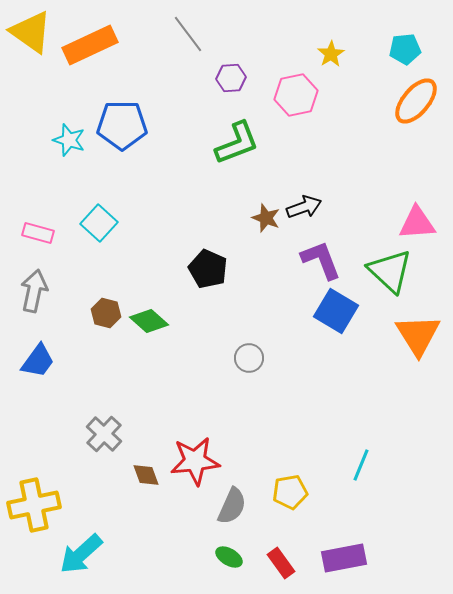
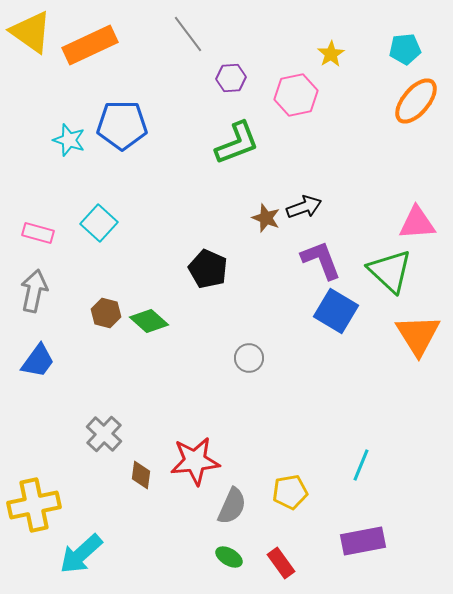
brown diamond: moved 5 px left; rotated 28 degrees clockwise
purple rectangle: moved 19 px right, 17 px up
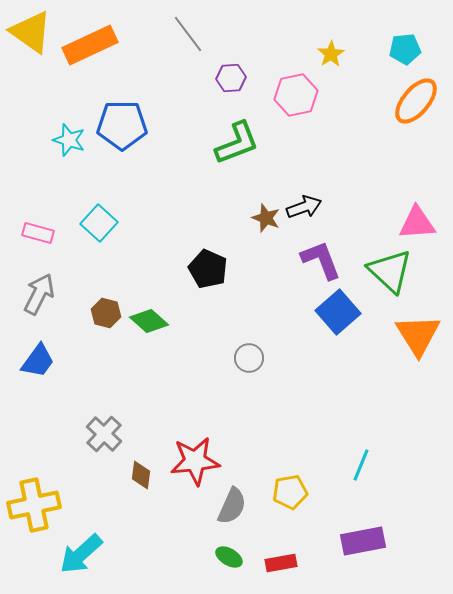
gray arrow: moved 5 px right, 3 px down; rotated 15 degrees clockwise
blue square: moved 2 px right, 1 px down; rotated 18 degrees clockwise
red rectangle: rotated 64 degrees counterclockwise
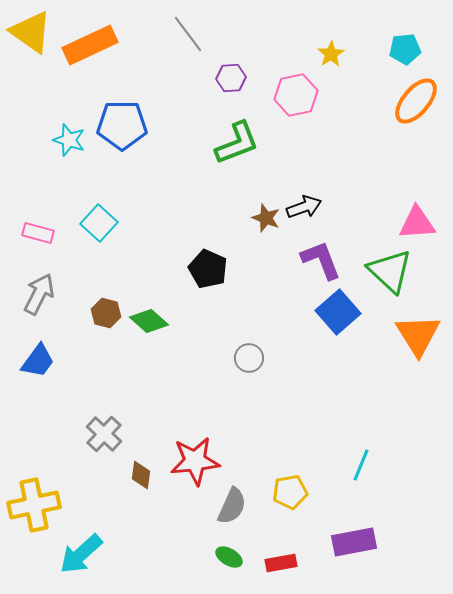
purple rectangle: moved 9 px left, 1 px down
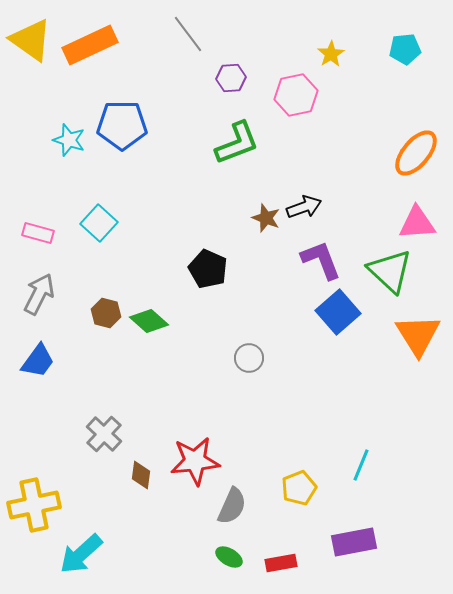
yellow triangle: moved 8 px down
orange ellipse: moved 52 px down
yellow pentagon: moved 9 px right, 4 px up; rotated 12 degrees counterclockwise
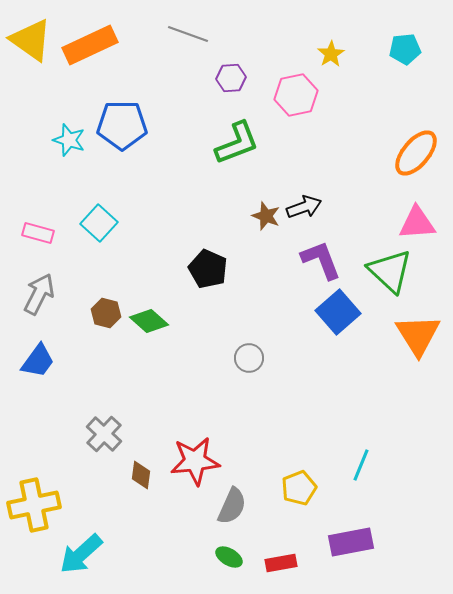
gray line: rotated 33 degrees counterclockwise
brown star: moved 2 px up
purple rectangle: moved 3 px left
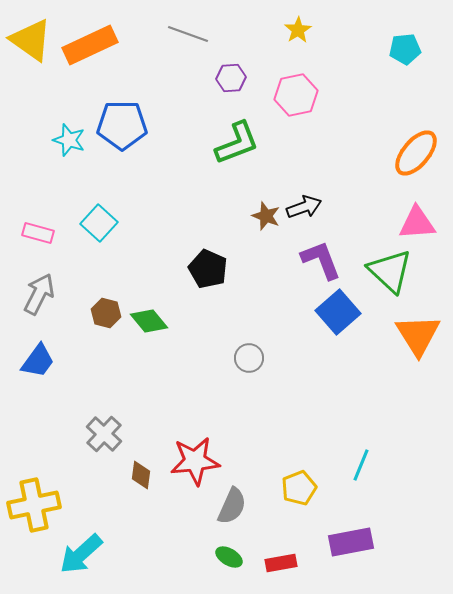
yellow star: moved 33 px left, 24 px up
green diamond: rotated 9 degrees clockwise
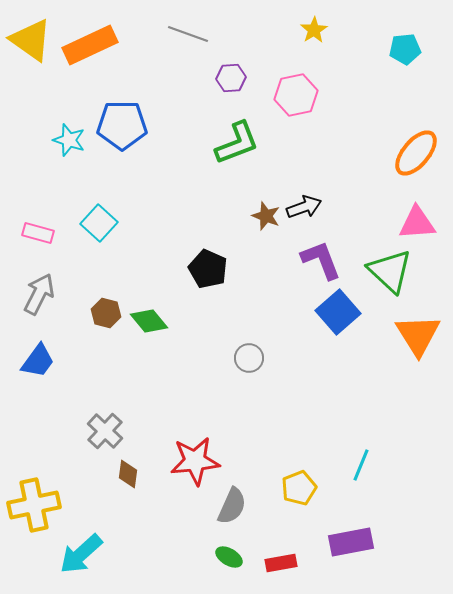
yellow star: moved 16 px right
gray cross: moved 1 px right, 3 px up
brown diamond: moved 13 px left, 1 px up
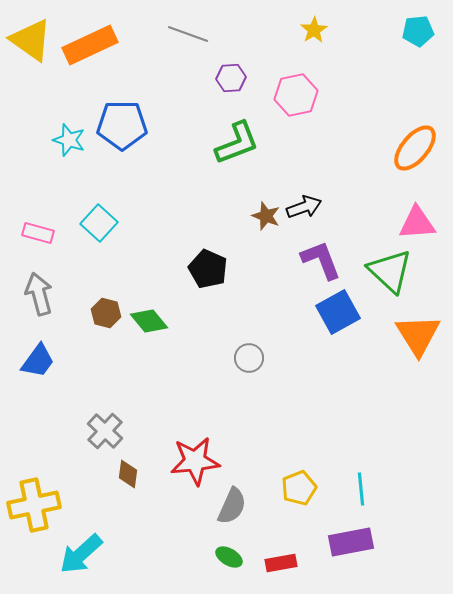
cyan pentagon: moved 13 px right, 18 px up
orange ellipse: moved 1 px left, 5 px up
gray arrow: rotated 42 degrees counterclockwise
blue square: rotated 12 degrees clockwise
cyan line: moved 24 px down; rotated 28 degrees counterclockwise
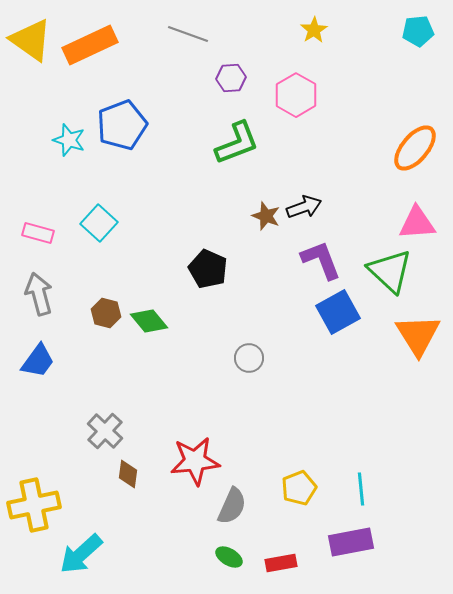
pink hexagon: rotated 18 degrees counterclockwise
blue pentagon: rotated 21 degrees counterclockwise
